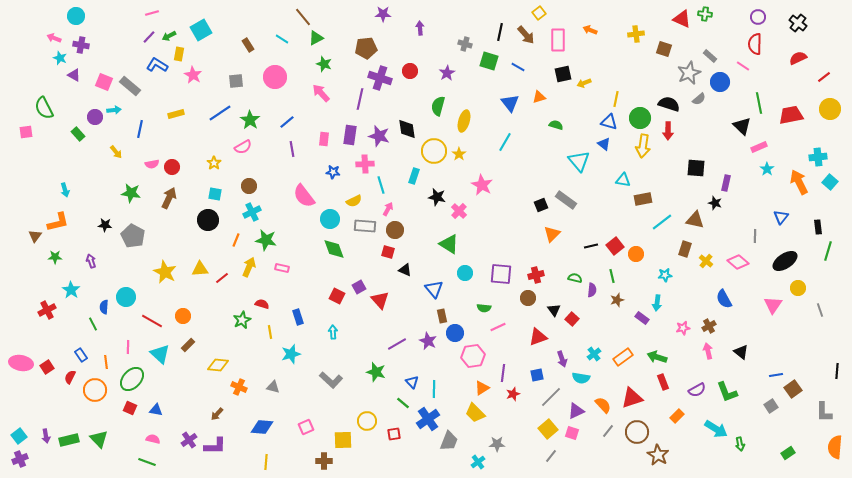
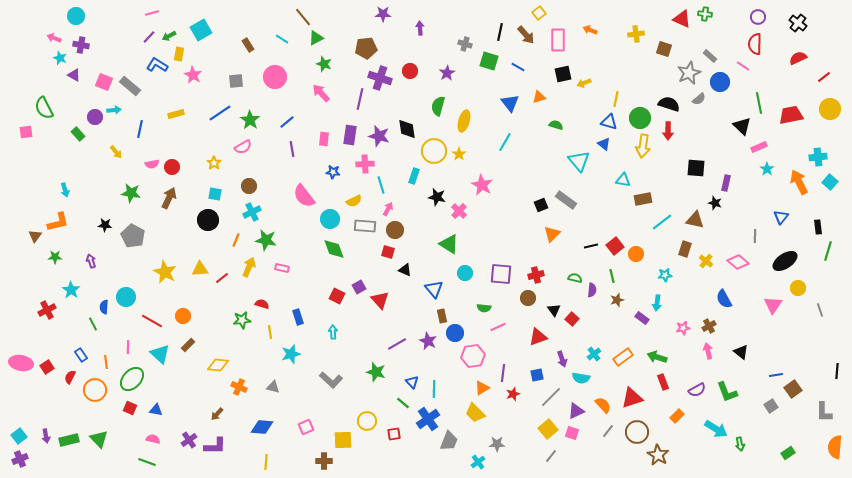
green star at (242, 320): rotated 18 degrees clockwise
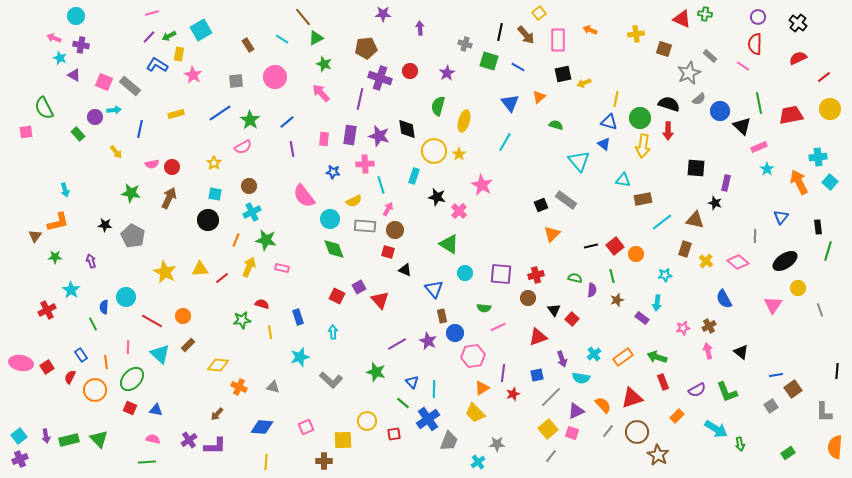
blue circle at (720, 82): moved 29 px down
orange triangle at (539, 97): rotated 24 degrees counterclockwise
cyan star at (291, 354): moved 9 px right, 3 px down
green line at (147, 462): rotated 24 degrees counterclockwise
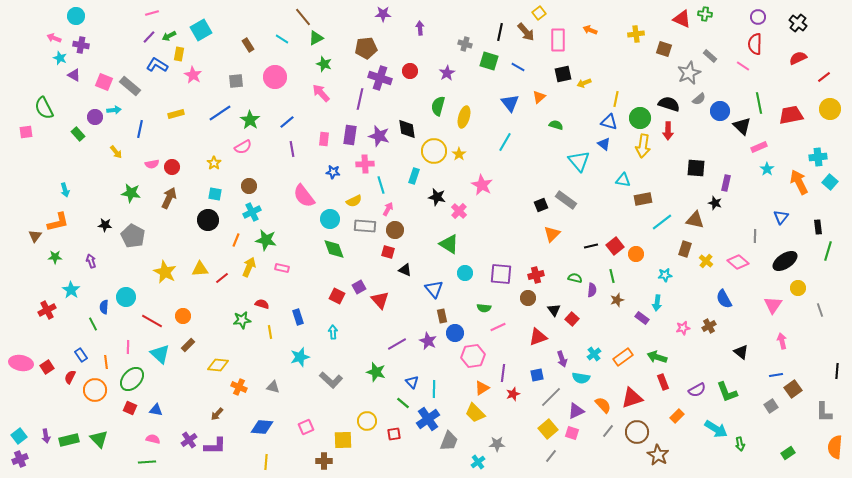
brown arrow at (526, 35): moved 3 px up
yellow ellipse at (464, 121): moved 4 px up
pink arrow at (708, 351): moved 74 px right, 10 px up
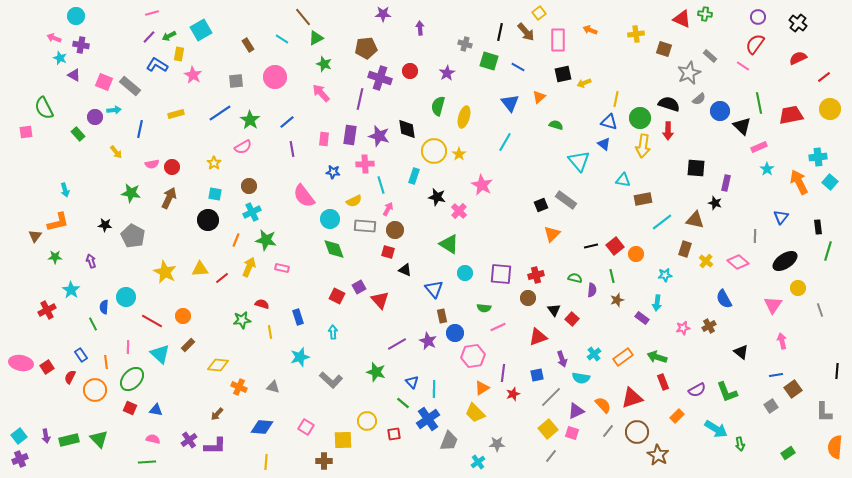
red semicircle at (755, 44): rotated 35 degrees clockwise
pink square at (306, 427): rotated 35 degrees counterclockwise
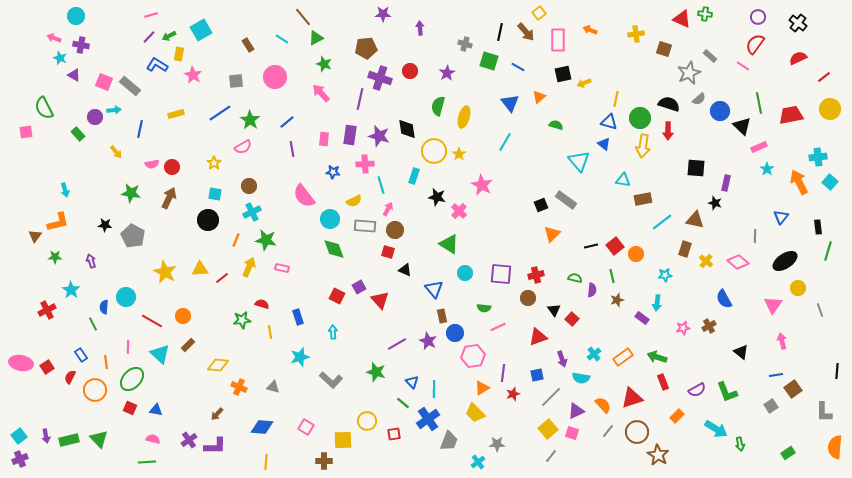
pink line at (152, 13): moved 1 px left, 2 px down
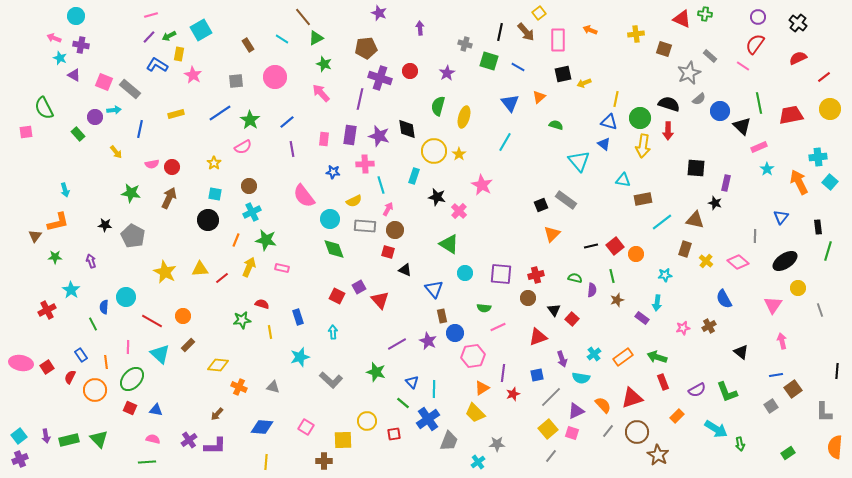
purple star at (383, 14): moved 4 px left, 1 px up; rotated 21 degrees clockwise
gray rectangle at (130, 86): moved 3 px down
